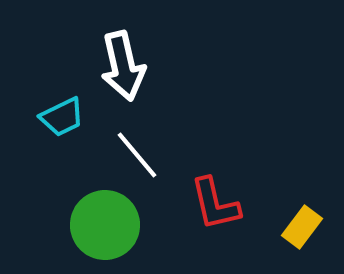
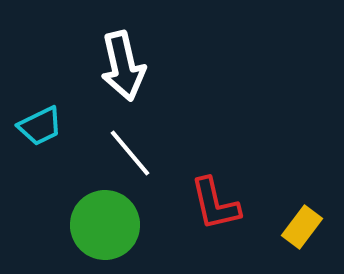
cyan trapezoid: moved 22 px left, 9 px down
white line: moved 7 px left, 2 px up
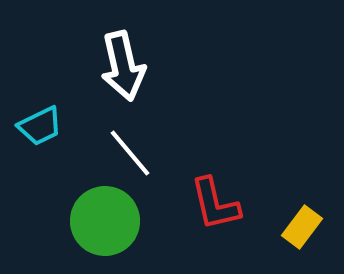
green circle: moved 4 px up
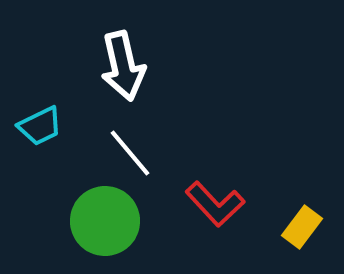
red L-shape: rotated 30 degrees counterclockwise
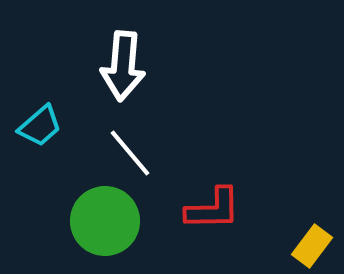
white arrow: rotated 18 degrees clockwise
cyan trapezoid: rotated 15 degrees counterclockwise
red L-shape: moved 2 px left, 5 px down; rotated 48 degrees counterclockwise
yellow rectangle: moved 10 px right, 19 px down
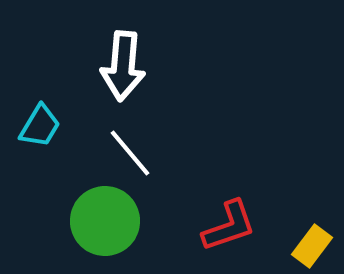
cyan trapezoid: rotated 18 degrees counterclockwise
red L-shape: moved 16 px right, 17 px down; rotated 18 degrees counterclockwise
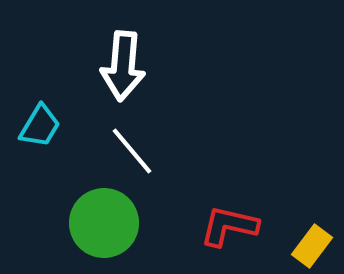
white line: moved 2 px right, 2 px up
green circle: moved 1 px left, 2 px down
red L-shape: rotated 148 degrees counterclockwise
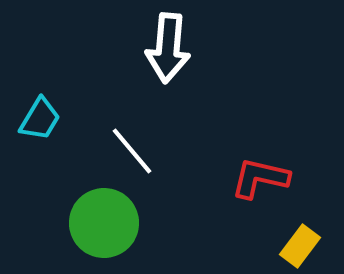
white arrow: moved 45 px right, 18 px up
cyan trapezoid: moved 7 px up
red L-shape: moved 31 px right, 48 px up
yellow rectangle: moved 12 px left
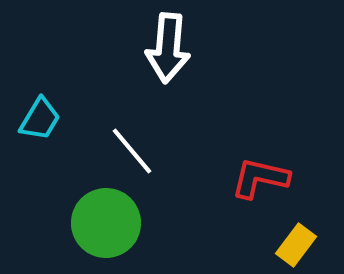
green circle: moved 2 px right
yellow rectangle: moved 4 px left, 1 px up
